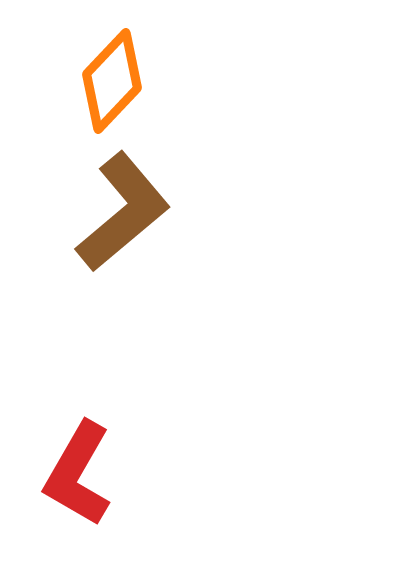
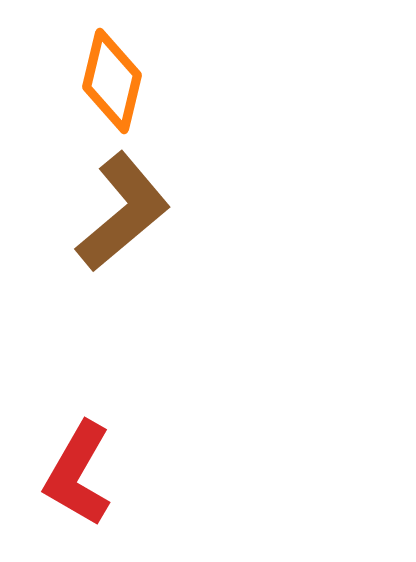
orange diamond: rotated 30 degrees counterclockwise
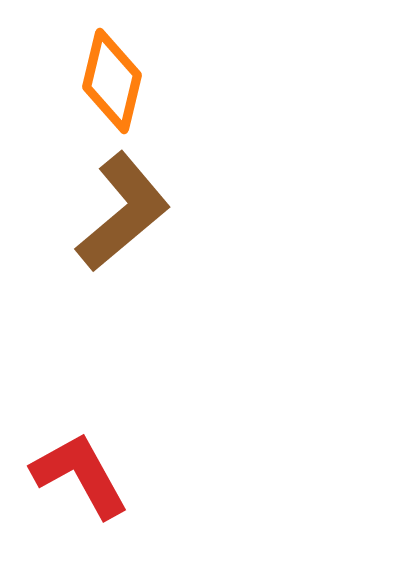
red L-shape: moved 2 px right, 1 px down; rotated 121 degrees clockwise
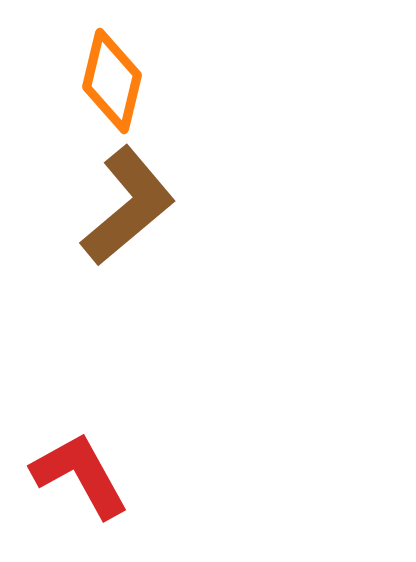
brown L-shape: moved 5 px right, 6 px up
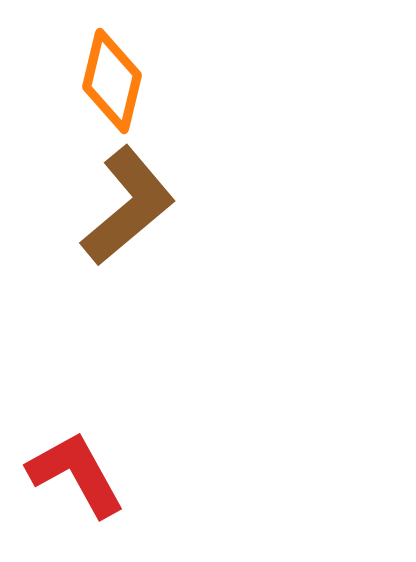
red L-shape: moved 4 px left, 1 px up
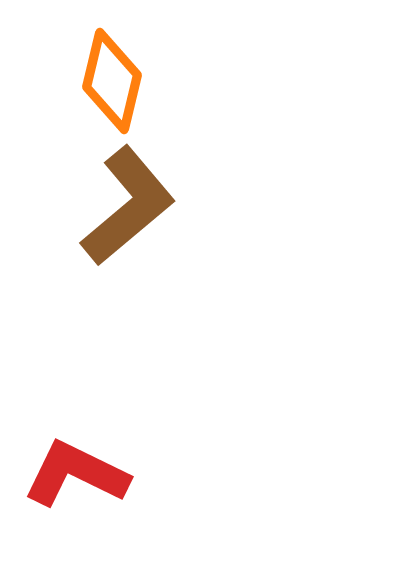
red L-shape: rotated 35 degrees counterclockwise
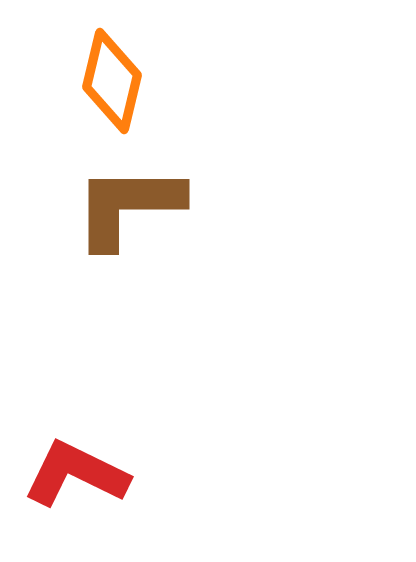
brown L-shape: rotated 140 degrees counterclockwise
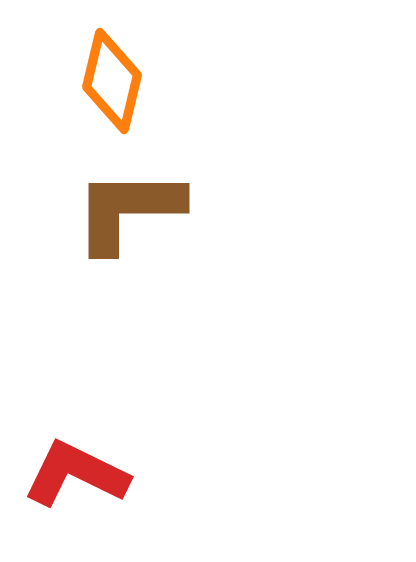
brown L-shape: moved 4 px down
